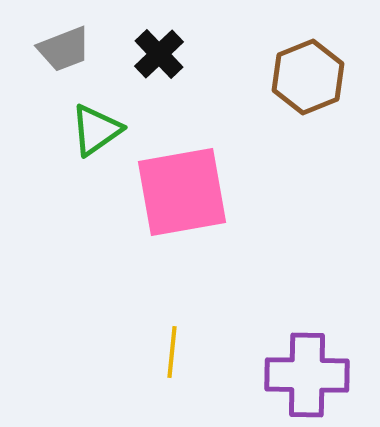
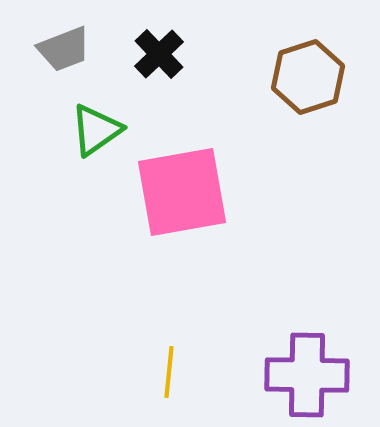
brown hexagon: rotated 4 degrees clockwise
yellow line: moved 3 px left, 20 px down
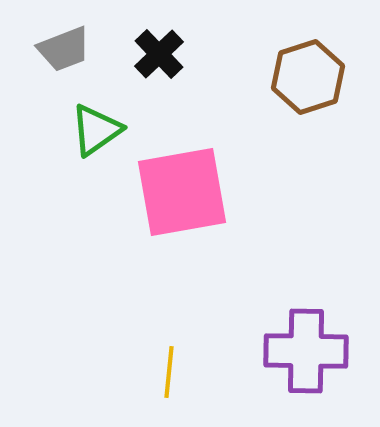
purple cross: moved 1 px left, 24 px up
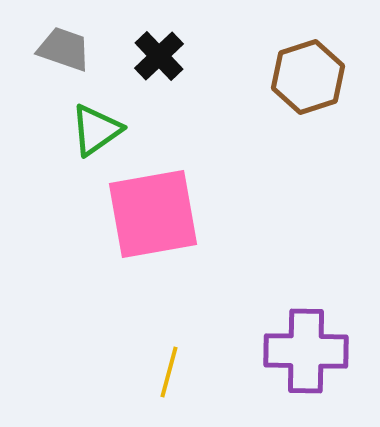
gray trapezoid: rotated 140 degrees counterclockwise
black cross: moved 2 px down
pink square: moved 29 px left, 22 px down
yellow line: rotated 9 degrees clockwise
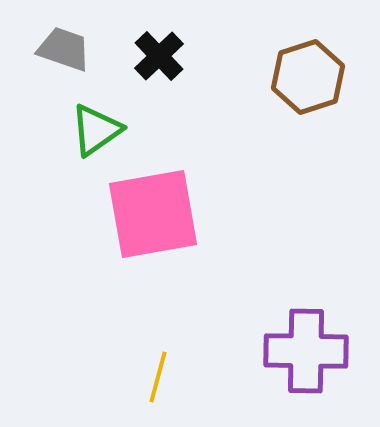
yellow line: moved 11 px left, 5 px down
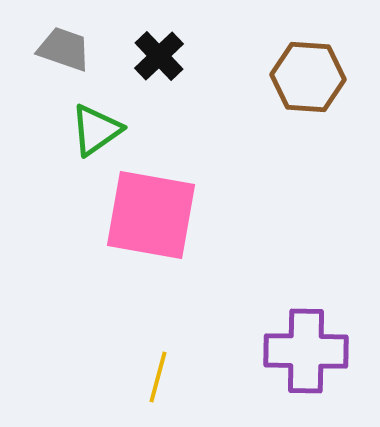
brown hexagon: rotated 22 degrees clockwise
pink square: moved 2 px left, 1 px down; rotated 20 degrees clockwise
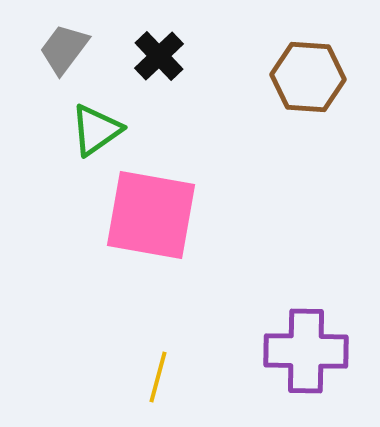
gray trapezoid: rotated 72 degrees counterclockwise
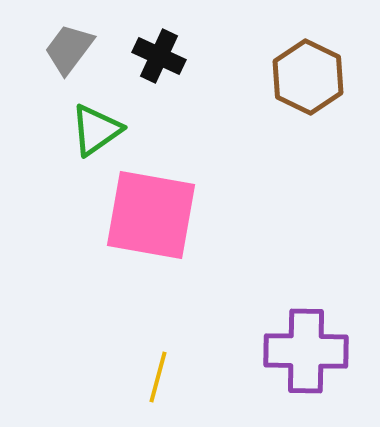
gray trapezoid: moved 5 px right
black cross: rotated 21 degrees counterclockwise
brown hexagon: rotated 22 degrees clockwise
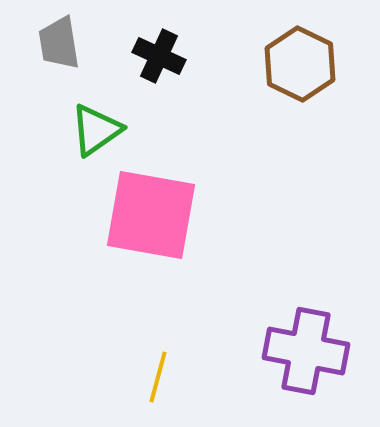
gray trapezoid: moved 10 px left, 6 px up; rotated 46 degrees counterclockwise
brown hexagon: moved 8 px left, 13 px up
purple cross: rotated 10 degrees clockwise
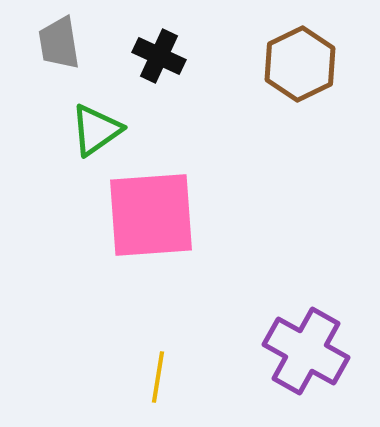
brown hexagon: rotated 8 degrees clockwise
pink square: rotated 14 degrees counterclockwise
purple cross: rotated 18 degrees clockwise
yellow line: rotated 6 degrees counterclockwise
